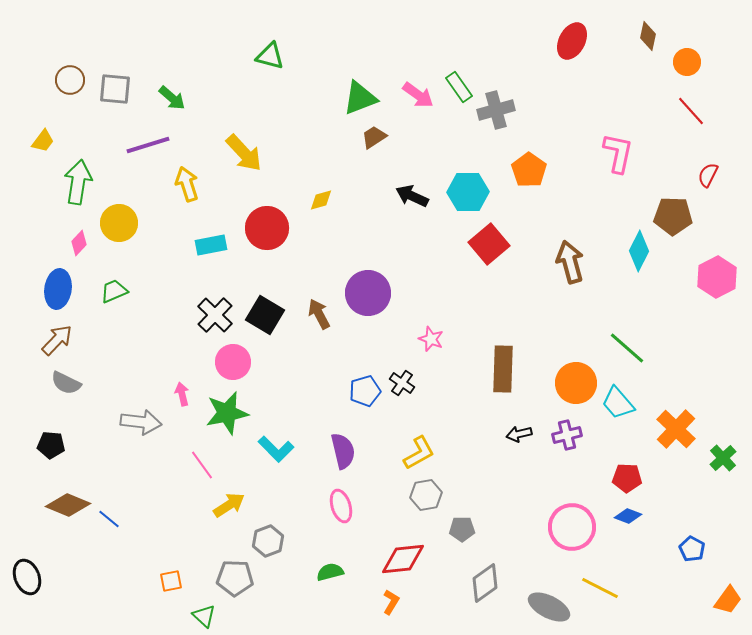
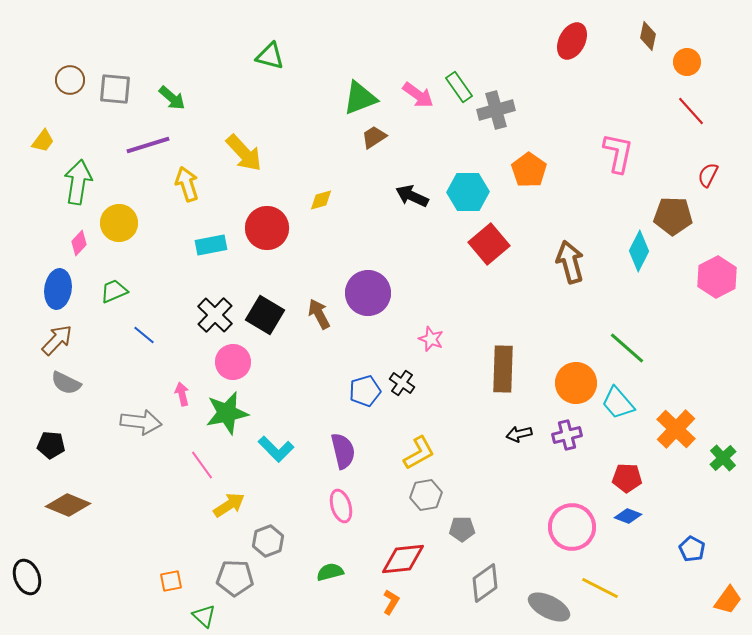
blue line at (109, 519): moved 35 px right, 184 px up
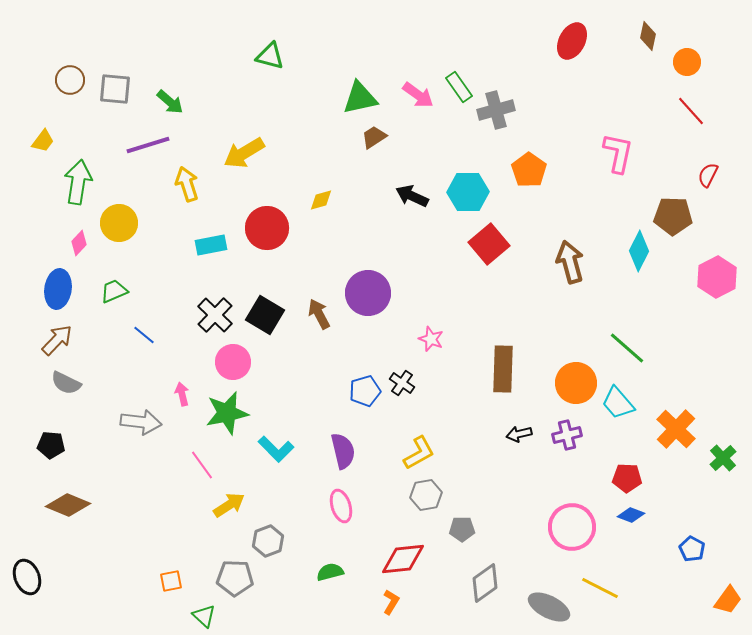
green arrow at (172, 98): moved 2 px left, 4 px down
green triangle at (360, 98): rotated 9 degrees clockwise
yellow arrow at (244, 153): rotated 102 degrees clockwise
blue diamond at (628, 516): moved 3 px right, 1 px up
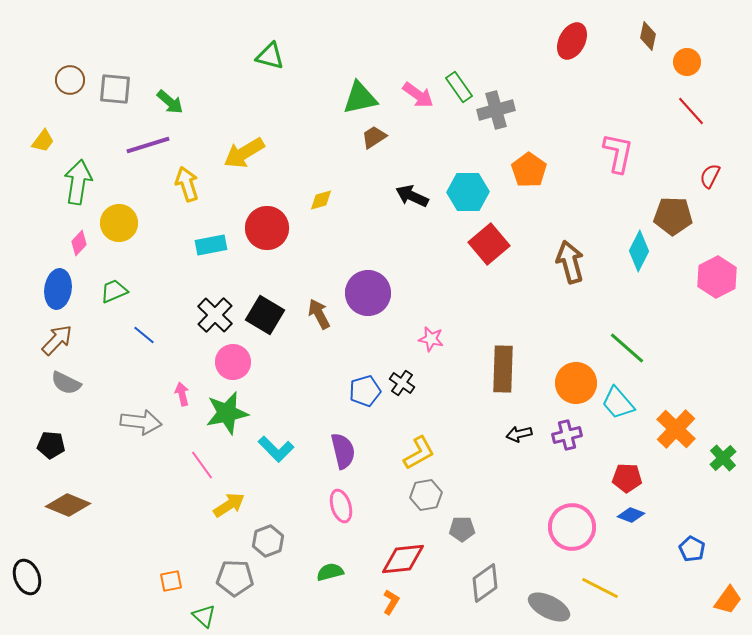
red semicircle at (708, 175): moved 2 px right, 1 px down
pink star at (431, 339): rotated 10 degrees counterclockwise
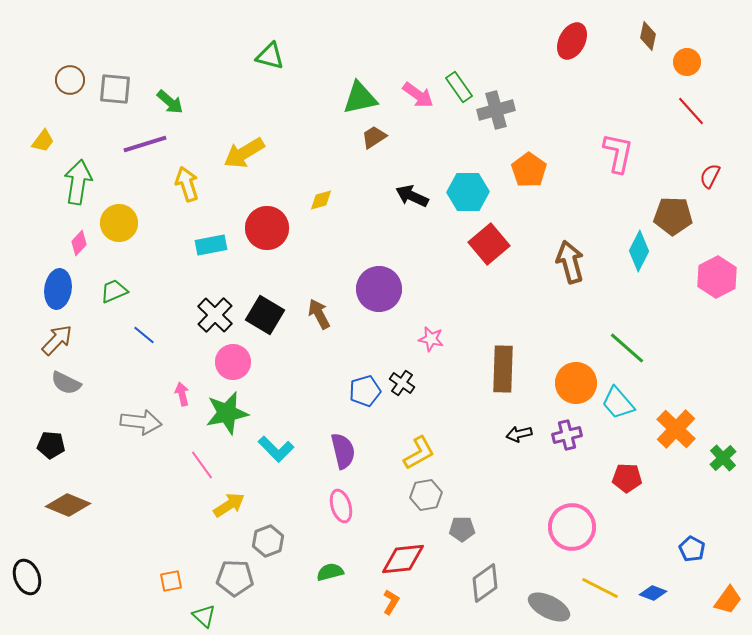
purple line at (148, 145): moved 3 px left, 1 px up
purple circle at (368, 293): moved 11 px right, 4 px up
blue diamond at (631, 515): moved 22 px right, 78 px down
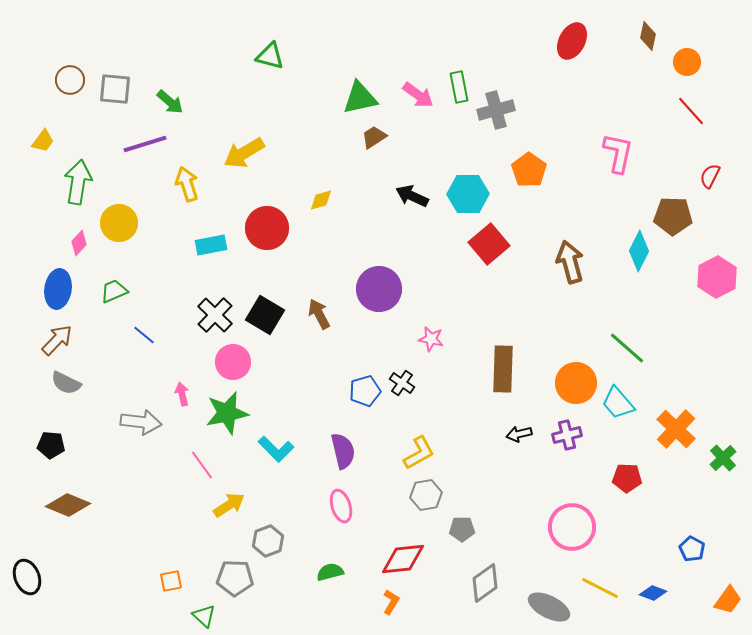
green rectangle at (459, 87): rotated 24 degrees clockwise
cyan hexagon at (468, 192): moved 2 px down
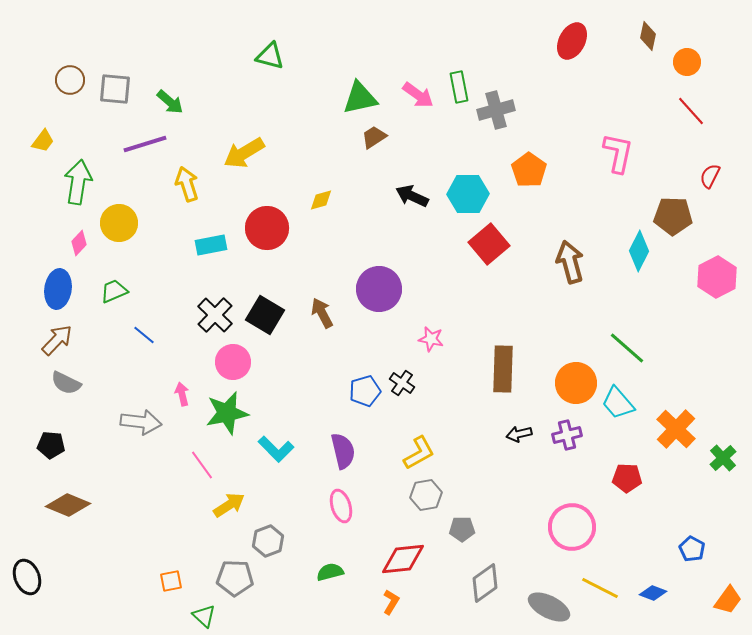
brown arrow at (319, 314): moved 3 px right, 1 px up
